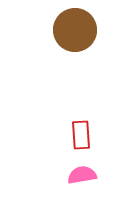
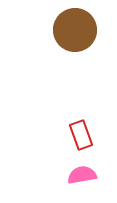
red rectangle: rotated 16 degrees counterclockwise
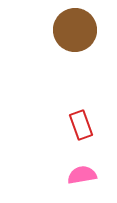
red rectangle: moved 10 px up
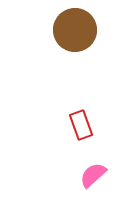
pink semicircle: moved 11 px right; rotated 32 degrees counterclockwise
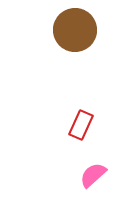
red rectangle: rotated 44 degrees clockwise
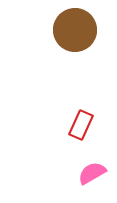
pink semicircle: moved 1 px left, 2 px up; rotated 12 degrees clockwise
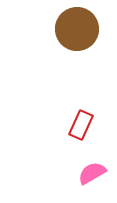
brown circle: moved 2 px right, 1 px up
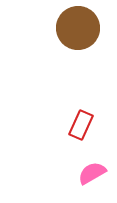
brown circle: moved 1 px right, 1 px up
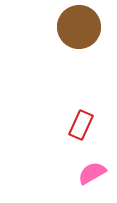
brown circle: moved 1 px right, 1 px up
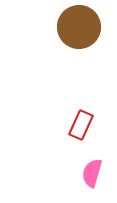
pink semicircle: rotated 44 degrees counterclockwise
